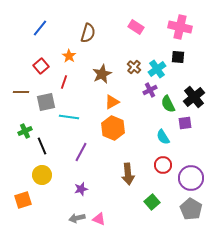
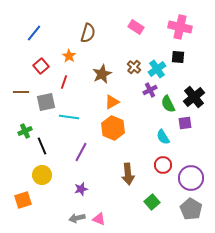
blue line: moved 6 px left, 5 px down
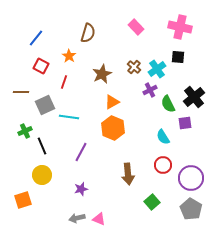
pink rectangle: rotated 14 degrees clockwise
blue line: moved 2 px right, 5 px down
red square: rotated 21 degrees counterclockwise
gray square: moved 1 px left, 3 px down; rotated 12 degrees counterclockwise
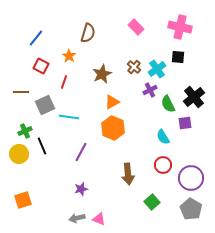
yellow circle: moved 23 px left, 21 px up
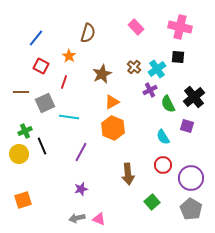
gray square: moved 2 px up
purple square: moved 2 px right, 3 px down; rotated 24 degrees clockwise
